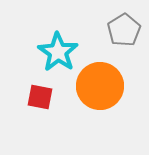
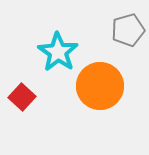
gray pentagon: moved 4 px right; rotated 16 degrees clockwise
red square: moved 18 px left; rotated 32 degrees clockwise
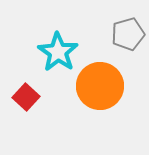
gray pentagon: moved 4 px down
red square: moved 4 px right
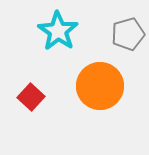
cyan star: moved 21 px up
red square: moved 5 px right
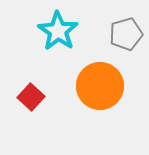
gray pentagon: moved 2 px left
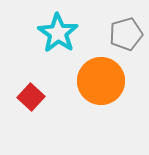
cyan star: moved 2 px down
orange circle: moved 1 px right, 5 px up
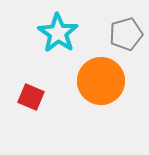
red square: rotated 20 degrees counterclockwise
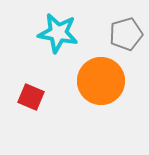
cyan star: rotated 24 degrees counterclockwise
